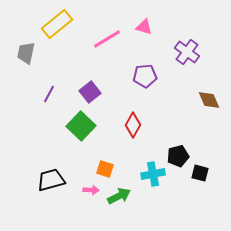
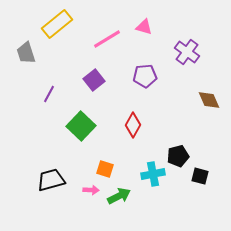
gray trapezoid: rotated 30 degrees counterclockwise
purple square: moved 4 px right, 12 px up
black square: moved 3 px down
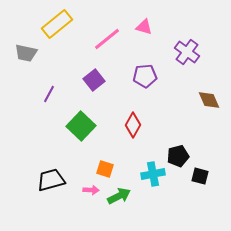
pink line: rotated 8 degrees counterclockwise
gray trapezoid: rotated 60 degrees counterclockwise
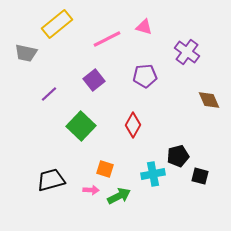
pink line: rotated 12 degrees clockwise
purple line: rotated 18 degrees clockwise
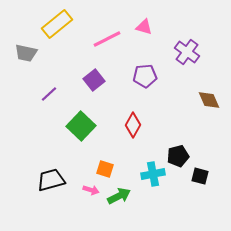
pink arrow: rotated 14 degrees clockwise
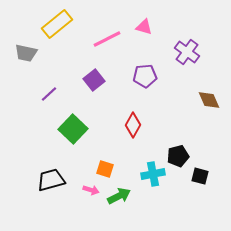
green square: moved 8 px left, 3 px down
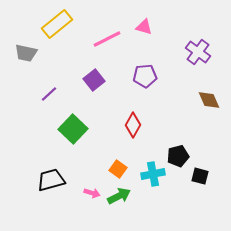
purple cross: moved 11 px right
orange square: moved 13 px right; rotated 18 degrees clockwise
pink arrow: moved 1 px right, 3 px down
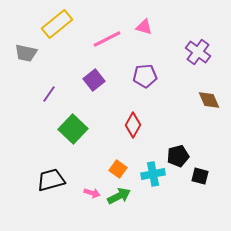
purple line: rotated 12 degrees counterclockwise
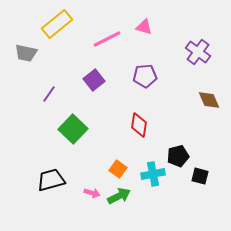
red diamond: moved 6 px right; rotated 20 degrees counterclockwise
